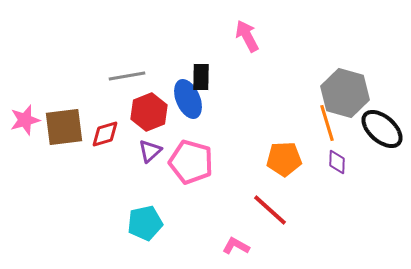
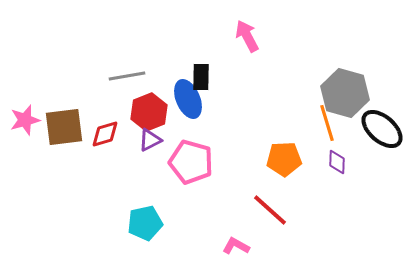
purple triangle: moved 11 px up; rotated 15 degrees clockwise
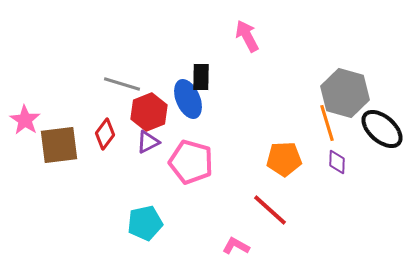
gray line: moved 5 px left, 8 px down; rotated 27 degrees clockwise
pink star: rotated 24 degrees counterclockwise
brown square: moved 5 px left, 18 px down
red diamond: rotated 36 degrees counterclockwise
purple triangle: moved 2 px left, 2 px down
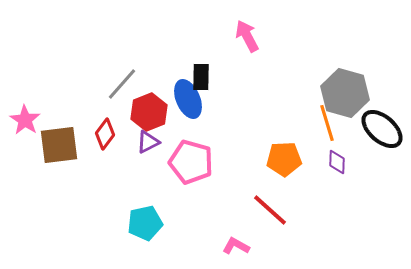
gray line: rotated 66 degrees counterclockwise
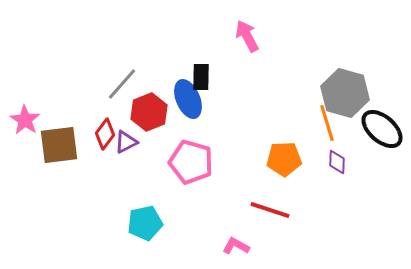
purple triangle: moved 22 px left
red line: rotated 24 degrees counterclockwise
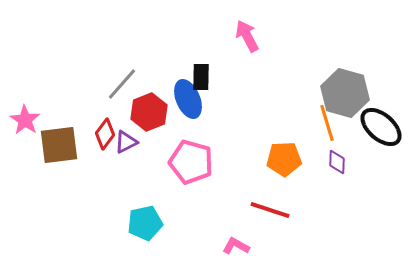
black ellipse: moved 1 px left, 2 px up
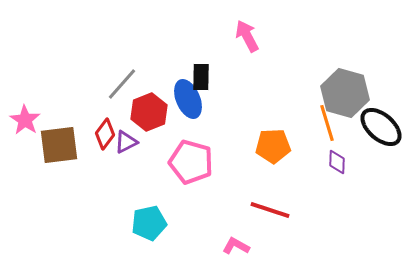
orange pentagon: moved 11 px left, 13 px up
cyan pentagon: moved 4 px right
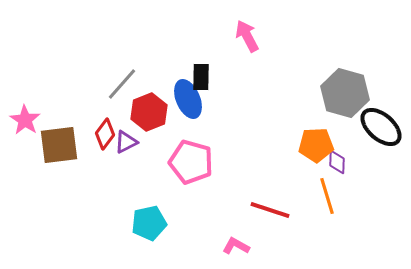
orange line: moved 73 px down
orange pentagon: moved 43 px right, 1 px up
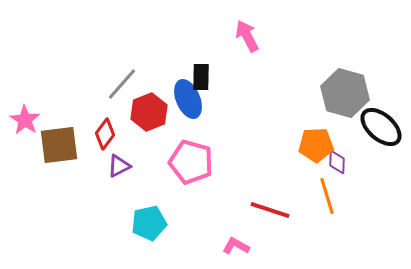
purple triangle: moved 7 px left, 24 px down
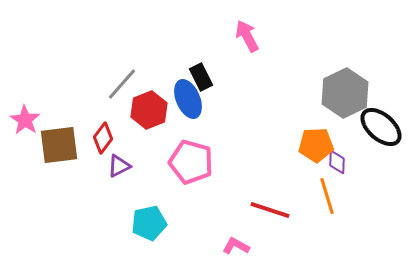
black rectangle: rotated 28 degrees counterclockwise
gray hexagon: rotated 18 degrees clockwise
red hexagon: moved 2 px up
red diamond: moved 2 px left, 4 px down
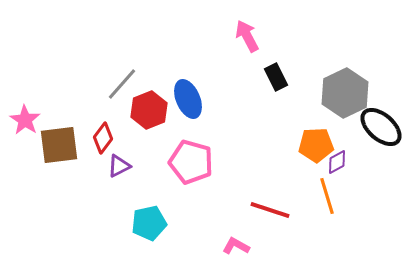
black rectangle: moved 75 px right
purple diamond: rotated 60 degrees clockwise
